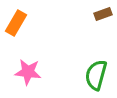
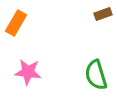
green semicircle: rotated 32 degrees counterclockwise
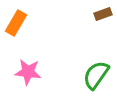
green semicircle: rotated 52 degrees clockwise
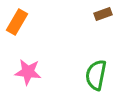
orange rectangle: moved 1 px right, 1 px up
green semicircle: rotated 24 degrees counterclockwise
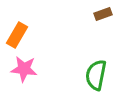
orange rectangle: moved 13 px down
pink star: moved 4 px left, 3 px up
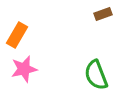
pink star: rotated 20 degrees counterclockwise
green semicircle: rotated 32 degrees counterclockwise
